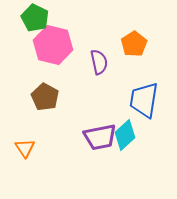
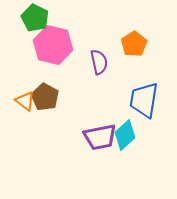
orange triangle: moved 47 px up; rotated 20 degrees counterclockwise
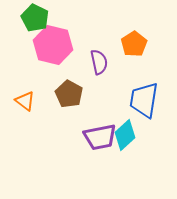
brown pentagon: moved 24 px right, 3 px up
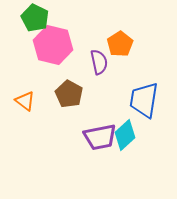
orange pentagon: moved 14 px left
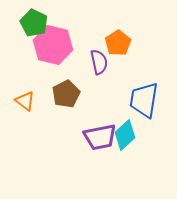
green pentagon: moved 1 px left, 5 px down
orange pentagon: moved 2 px left, 1 px up
brown pentagon: moved 3 px left; rotated 16 degrees clockwise
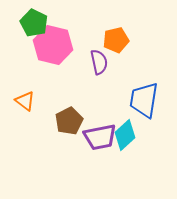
orange pentagon: moved 2 px left, 3 px up; rotated 20 degrees clockwise
brown pentagon: moved 3 px right, 27 px down
